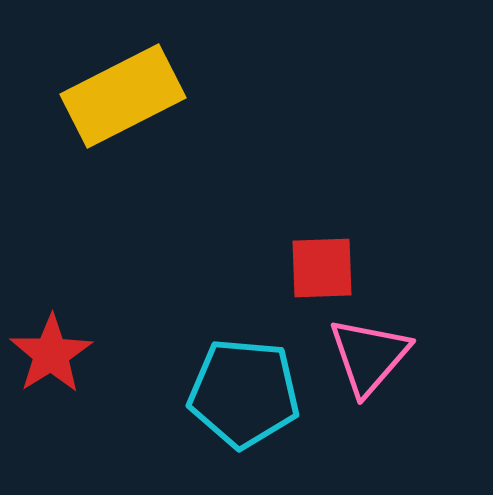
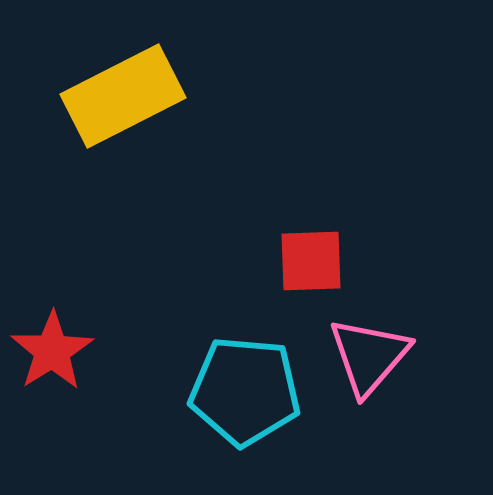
red square: moved 11 px left, 7 px up
red star: moved 1 px right, 3 px up
cyan pentagon: moved 1 px right, 2 px up
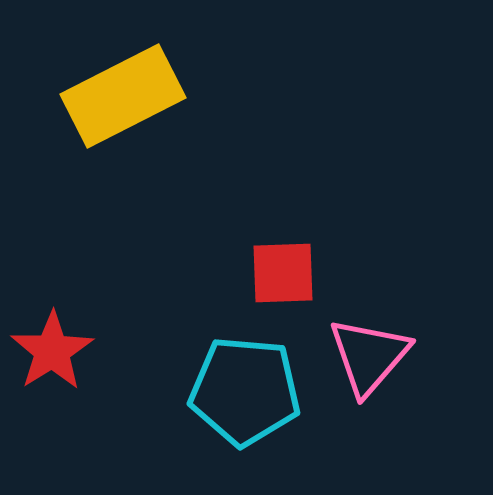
red square: moved 28 px left, 12 px down
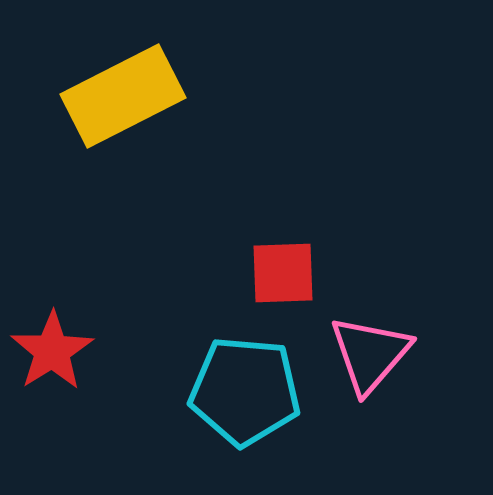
pink triangle: moved 1 px right, 2 px up
